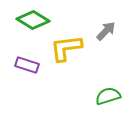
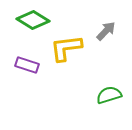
green semicircle: moved 1 px right, 1 px up
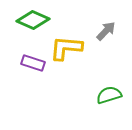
green diamond: rotated 8 degrees counterclockwise
yellow L-shape: rotated 12 degrees clockwise
purple rectangle: moved 6 px right, 2 px up
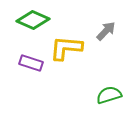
purple rectangle: moved 2 px left
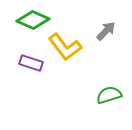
yellow L-shape: moved 1 px left, 1 px up; rotated 132 degrees counterclockwise
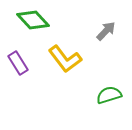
green diamond: rotated 24 degrees clockwise
yellow L-shape: moved 12 px down
purple rectangle: moved 13 px left; rotated 40 degrees clockwise
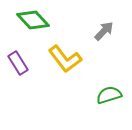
gray arrow: moved 2 px left
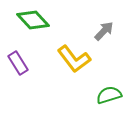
yellow L-shape: moved 9 px right
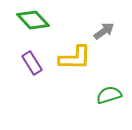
gray arrow: rotated 10 degrees clockwise
yellow L-shape: moved 1 px right, 1 px up; rotated 52 degrees counterclockwise
purple rectangle: moved 14 px right
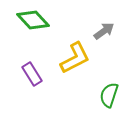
yellow L-shape: rotated 28 degrees counterclockwise
purple rectangle: moved 11 px down
green semicircle: rotated 55 degrees counterclockwise
